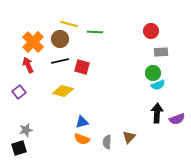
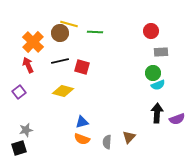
brown circle: moved 6 px up
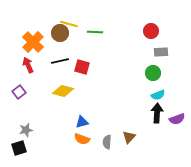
cyan semicircle: moved 10 px down
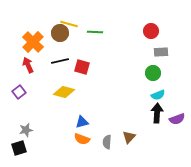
yellow diamond: moved 1 px right, 1 px down
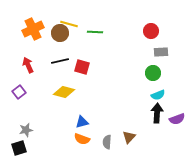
orange cross: moved 13 px up; rotated 20 degrees clockwise
